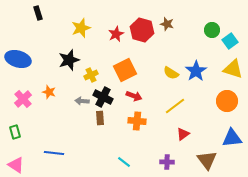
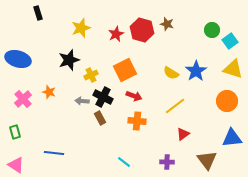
brown rectangle: rotated 24 degrees counterclockwise
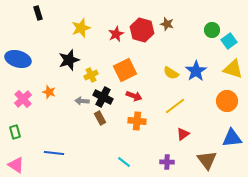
cyan square: moved 1 px left
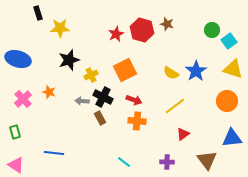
yellow star: moved 21 px left; rotated 18 degrees clockwise
red arrow: moved 4 px down
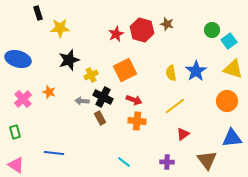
yellow semicircle: rotated 49 degrees clockwise
